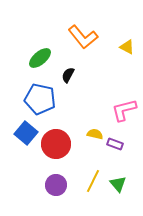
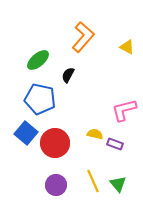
orange L-shape: rotated 100 degrees counterclockwise
green ellipse: moved 2 px left, 2 px down
red circle: moved 1 px left, 1 px up
yellow line: rotated 50 degrees counterclockwise
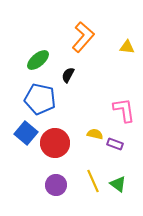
yellow triangle: rotated 21 degrees counterclockwise
pink L-shape: rotated 96 degrees clockwise
green triangle: rotated 12 degrees counterclockwise
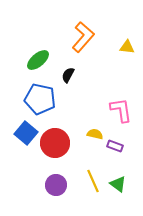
pink L-shape: moved 3 px left
purple rectangle: moved 2 px down
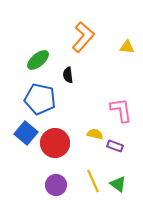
black semicircle: rotated 35 degrees counterclockwise
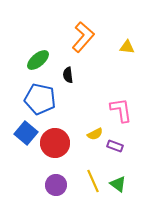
yellow semicircle: rotated 140 degrees clockwise
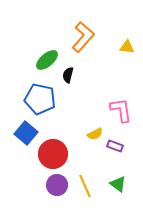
green ellipse: moved 9 px right
black semicircle: rotated 21 degrees clockwise
red circle: moved 2 px left, 11 px down
yellow line: moved 8 px left, 5 px down
purple circle: moved 1 px right
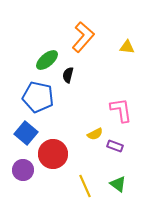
blue pentagon: moved 2 px left, 2 px up
purple circle: moved 34 px left, 15 px up
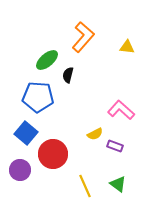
blue pentagon: rotated 8 degrees counterclockwise
pink L-shape: rotated 40 degrees counterclockwise
purple circle: moved 3 px left
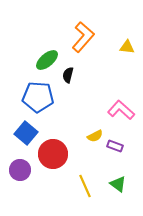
yellow semicircle: moved 2 px down
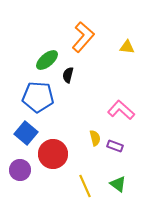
yellow semicircle: moved 2 px down; rotated 77 degrees counterclockwise
